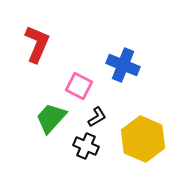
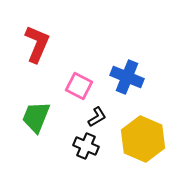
blue cross: moved 4 px right, 12 px down
green trapezoid: moved 15 px left, 1 px up; rotated 20 degrees counterclockwise
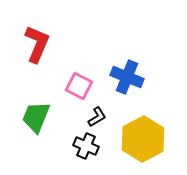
yellow hexagon: rotated 9 degrees clockwise
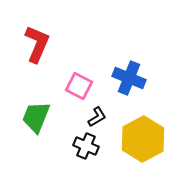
blue cross: moved 2 px right, 1 px down
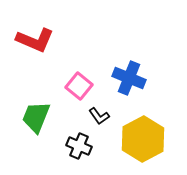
red L-shape: moved 2 px left, 4 px up; rotated 90 degrees clockwise
pink square: rotated 12 degrees clockwise
black L-shape: moved 2 px right, 1 px up; rotated 85 degrees clockwise
black cross: moved 7 px left
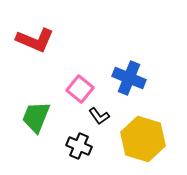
pink square: moved 1 px right, 3 px down
yellow hexagon: rotated 15 degrees counterclockwise
